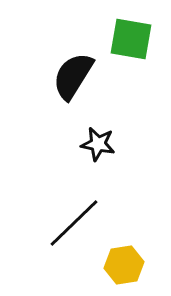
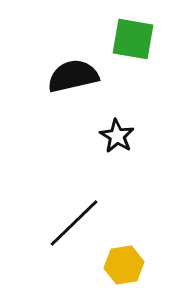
green square: moved 2 px right
black semicircle: rotated 45 degrees clockwise
black star: moved 19 px right, 8 px up; rotated 20 degrees clockwise
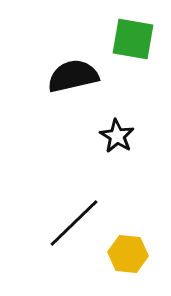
yellow hexagon: moved 4 px right, 11 px up; rotated 15 degrees clockwise
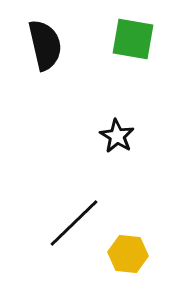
black semicircle: moved 28 px left, 31 px up; rotated 90 degrees clockwise
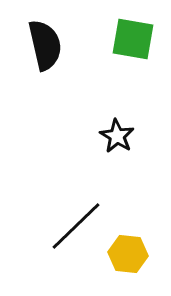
black line: moved 2 px right, 3 px down
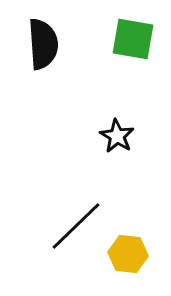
black semicircle: moved 2 px left, 1 px up; rotated 9 degrees clockwise
